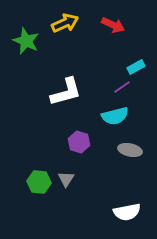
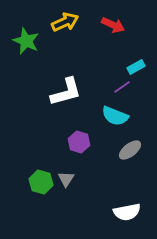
yellow arrow: moved 1 px up
cyan semicircle: rotated 36 degrees clockwise
gray ellipse: rotated 50 degrees counterclockwise
green hexagon: moved 2 px right; rotated 10 degrees clockwise
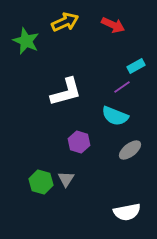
cyan rectangle: moved 1 px up
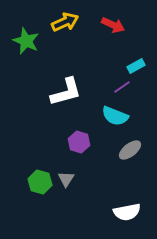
green hexagon: moved 1 px left
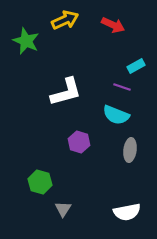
yellow arrow: moved 2 px up
purple line: rotated 54 degrees clockwise
cyan semicircle: moved 1 px right, 1 px up
gray ellipse: rotated 45 degrees counterclockwise
gray triangle: moved 3 px left, 30 px down
